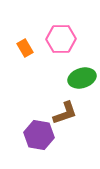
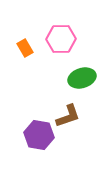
brown L-shape: moved 3 px right, 3 px down
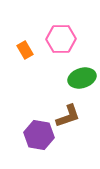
orange rectangle: moved 2 px down
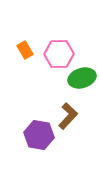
pink hexagon: moved 2 px left, 15 px down
brown L-shape: rotated 28 degrees counterclockwise
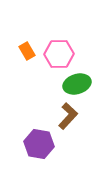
orange rectangle: moved 2 px right, 1 px down
green ellipse: moved 5 px left, 6 px down
purple hexagon: moved 9 px down
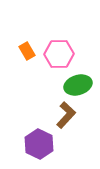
green ellipse: moved 1 px right, 1 px down
brown L-shape: moved 2 px left, 1 px up
purple hexagon: rotated 16 degrees clockwise
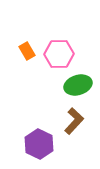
brown L-shape: moved 8 px right, 6 px down
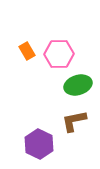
brown L-shape: rotated 144 degrees counterclockwise
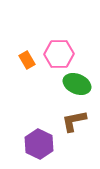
orange rectangle: moved 9 px down
green ellipse: moved 1 px left, 1 px up; rotated 40 degrees clockwise
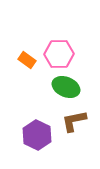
orange rectangle: rotated 24 degrees counterclockwise
green ellipse: moved 11 px left, 3 px down
purple hexagon: moved 2 px left, 9 px up
